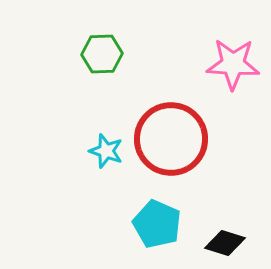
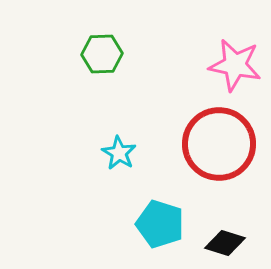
pink star: moved 2 px right, 1 px down; rotated 8 degrees clockwise
red circle: moved 48 px right, 5 px down
cyan star: moved 13 px right, 2 px down; rotated 12 degrees clockwise
cyan pentagon: moved 3 px right; rotated 6 degrees counterclockwise
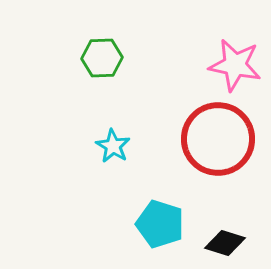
green hexagon: moved 4 px down
red circle: moved 1 px left, 5 px up
cyan star: moved 6 px left, 7 px up
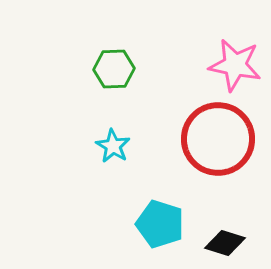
green hexagon: moved 12 px right, 11 px down
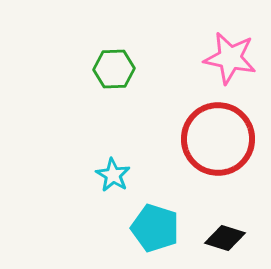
pink star: moved 5 px left, 7 px up
cyan star: moved 29 px down
cyan pentagon: moved 5 px left, 4 px down
black diamond: moved 5 px up
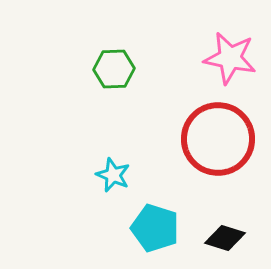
cyan star: rotated 8 degrees counterclockwise
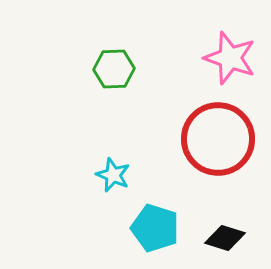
pink star: rotated 8 degrees clockwise
